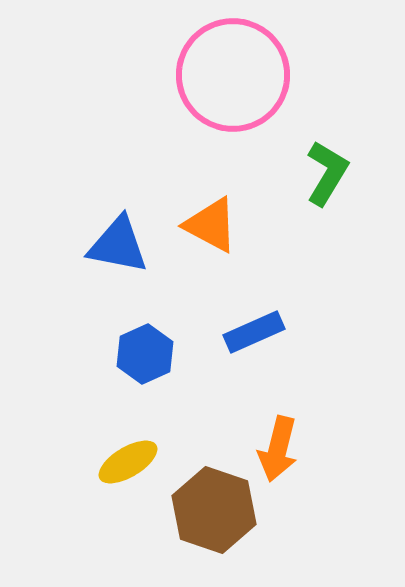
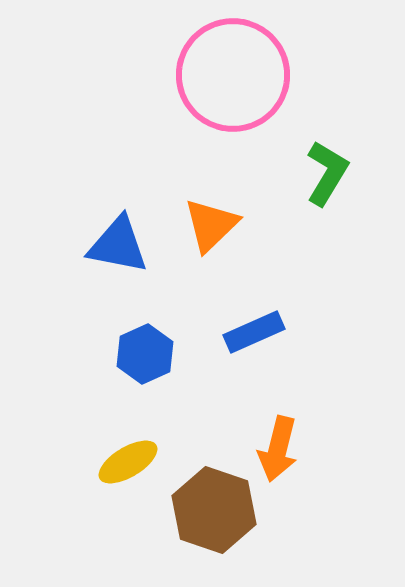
orange triangle: rotated 48 degrees clockwise
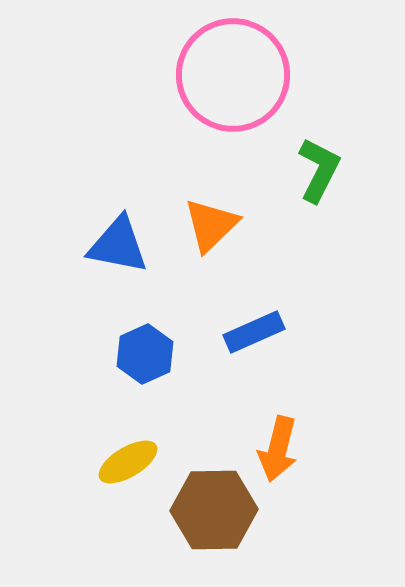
green L-shape: moved 8 px left, 3 px up; rotated 4 degrees counterclockwise
brown hexagon: rotated 20 degrees counterclockwise
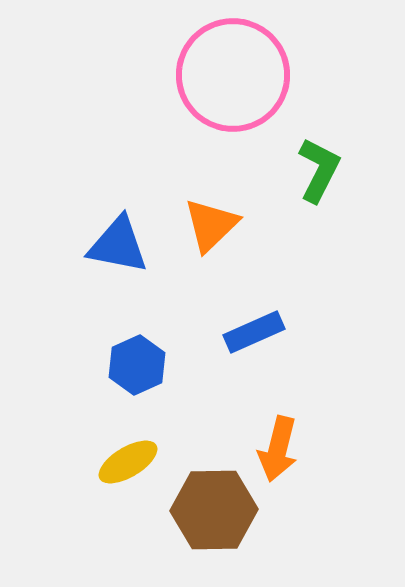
blue hexagon: moved 8 px left, 11 px down
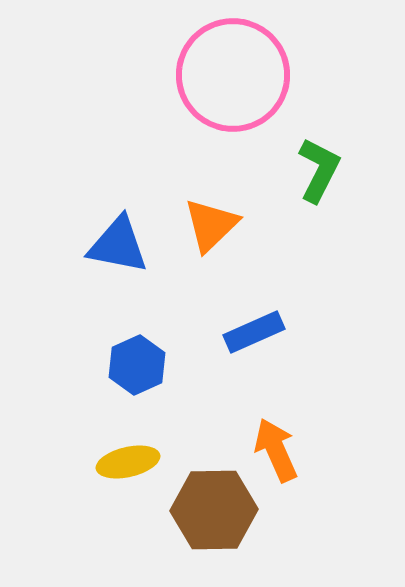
orange arrow: moved 2 px left, 1 px down; rotated 142 degrees clockwise
yellow ellipse: rotated 18 degrees clockwise
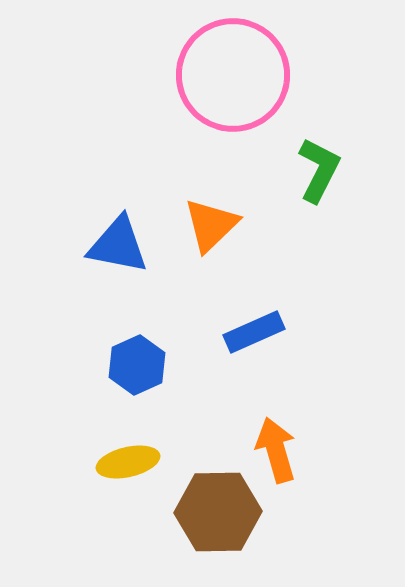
orange arrow: rotated 8 degrees clockwise
brown hexagon: moved 4 px right, 2 px down
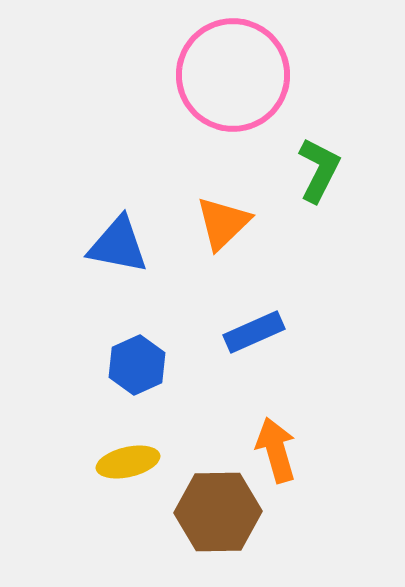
orange triangle: moved 12 px right, 2 px up
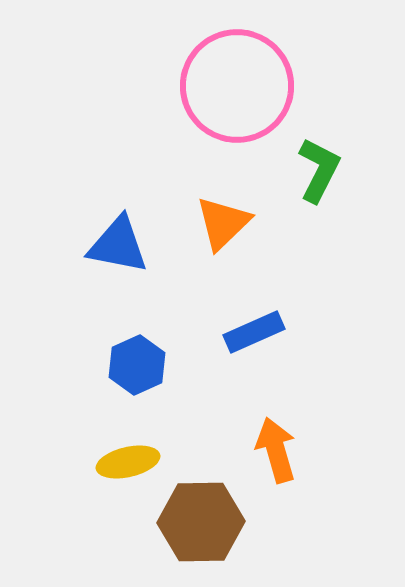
pink circle: moved 4 px right, 11 px down
brown hexagon: moved 17 px left, 10 px down
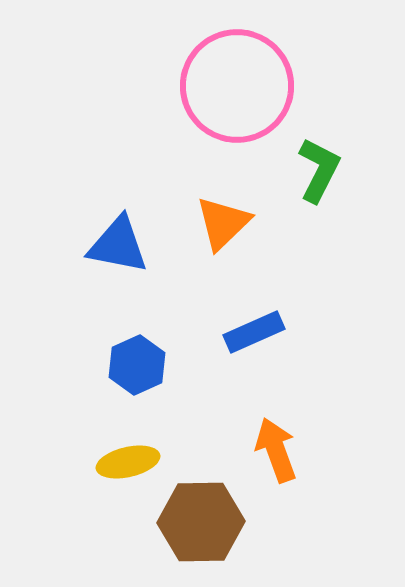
orange arrow: rotated 4 degrees counterclockwise
